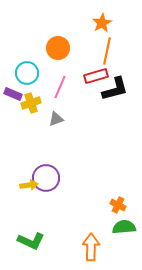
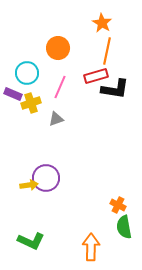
orange star: rotated 12 degrees counterclockwise
black L-shape: rotated 24 degrees clockwise
green semicircle: rotated 95 degrees counterclockwise
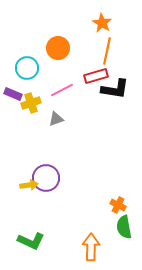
cyan circle: moved 5 px up
pink line: moved 2 px right, 3 px down; rotated 40 degrees clockwise
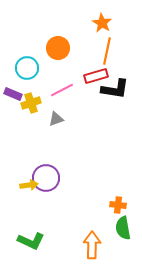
orange cross: rotated 21 degrees counterclockwise
green semicircle: moved 1 px left, 1 px down
orange arrow: moved 1 px right, 2 px up
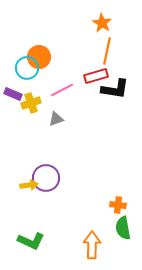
orange circle: moved 19 px left, 9 px down
